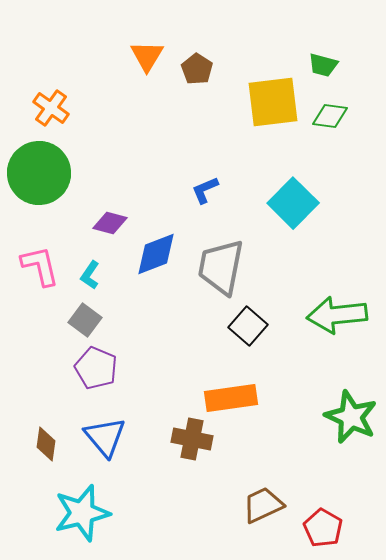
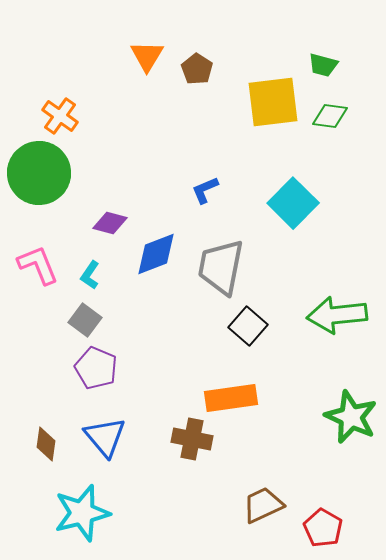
orange cross: moved 9 px right, 8 px down
pink L-shape: moved 2 px left, 1 px up; rotated 9 degrees counterclockwise
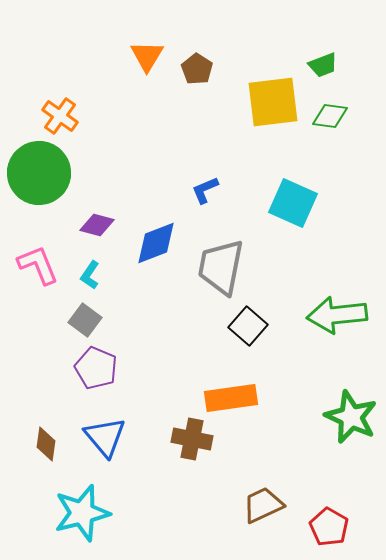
green trapezoid: rotated 36 degrees counterclockwise
cyan square: rotated 21 degrees counterclockwise
purple diamond: moved 13 px left, 2 px down
blue diamond: moved 11 px up
red pentagon: moved 6 px right, 1 px up
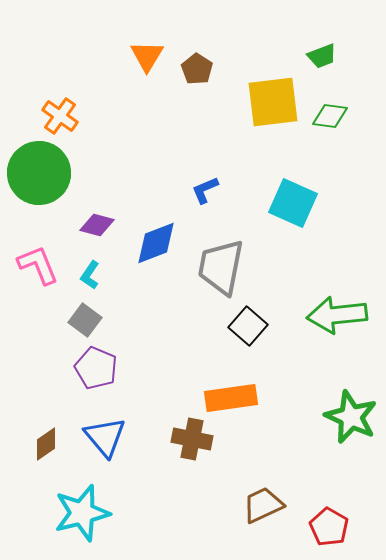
green trapezoid: moved 1 px left, 9 px up
brown diamond: rotated 48 degrees clockwise
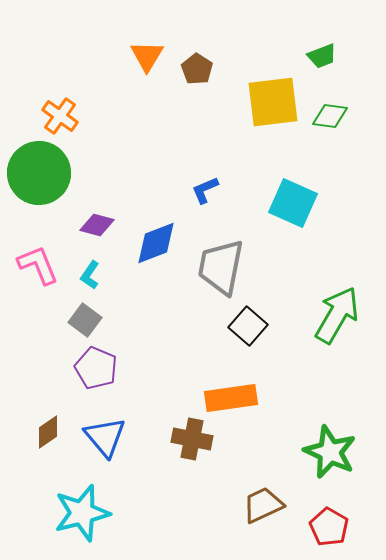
green arrow: rotated 126 degrees clockwise
green star: moved 21 px left, 35 px down
brown diamond: moved 2 px right, 12 px up
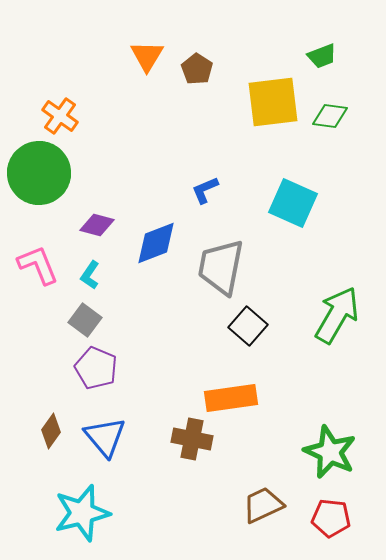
brown diamond: moved 3 px right, 1 px up; rotated 20 degrees counterclockwise
red pentagon: moved 2 px right, 9 px up; rotated 24 degrees counterclockwise
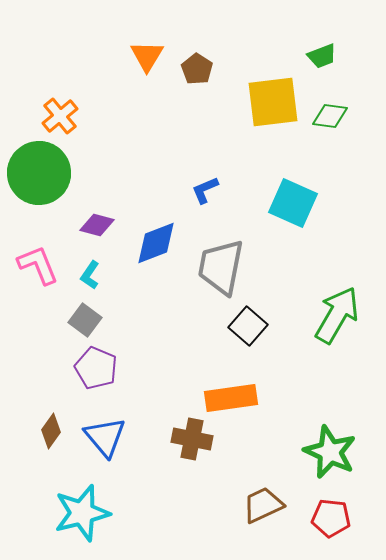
orange cross: rotated 15 degrees clockwise
